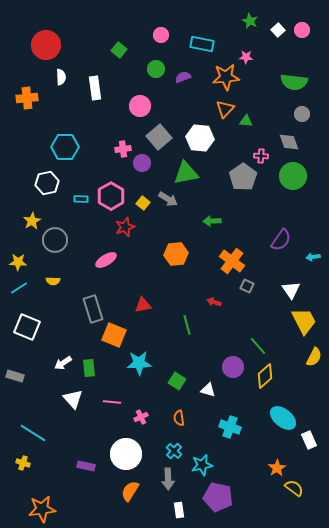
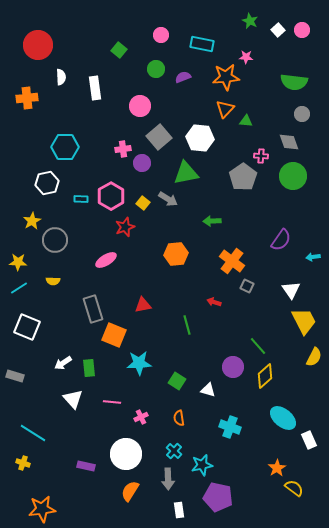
red circle at (46, 45): moved 8 px left
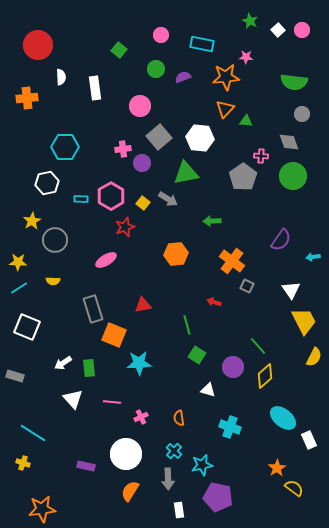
green square at (177, 381): moved 20 px right, 26 px up
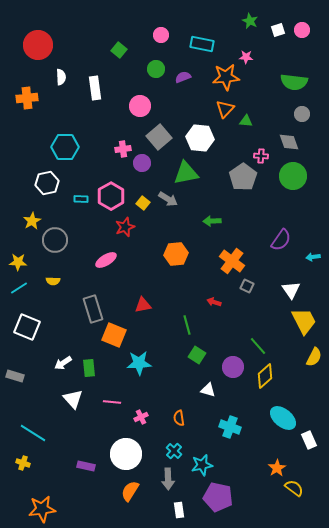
white square at (278, 30): rotated 24 degrees clockwise
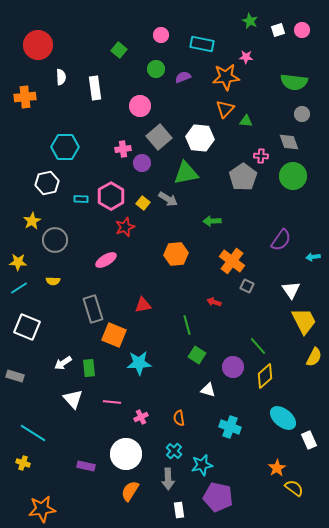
orange cross at (27, 98): moved 2 px left, 1 px up
